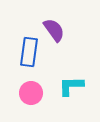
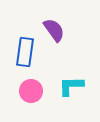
blue rectangle: moved 4 px left
pink circle: moved 2 px up
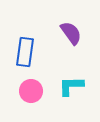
purple semicircle: moved 17 px right, 3 px down
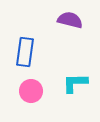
purple semicircle: moved 1 px left, 13 px up; rotated 40 degrees counterclockwise
cyan L-shape: moved 4 px right, 3 px up
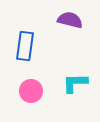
blue rectangle: moved 6 px up
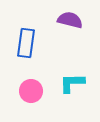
blue rectangle: moved 1 px right, 3 px up
cyan L-shape: moved 3 px left
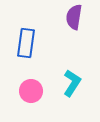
purple semicircle: moved 4 px right, 3 px up; rotated 95 degrees counterclockwise
cyan L-shape: rotated 124 degrees clockwise
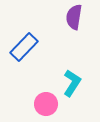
blue rectangle: moved 2 px left, 4 px down; rotated 36 degrees clockwise
pink circle: moved 15 px right, 13 px down
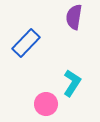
blue rectangle: moved 2 px right, 4 px up
